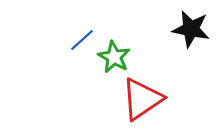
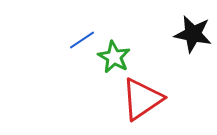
black star: moved 2 px right, 5 px down
blue line: rotated 8 degrees clockwise
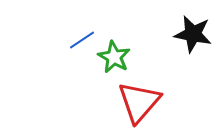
red triangle: moved 3 px left, 3 px down; rotated 15 degrees counterclockwise
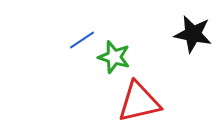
green star: rotated 12 degrees counterclockwise
red triangle: rotated 36 degrees clockwise
